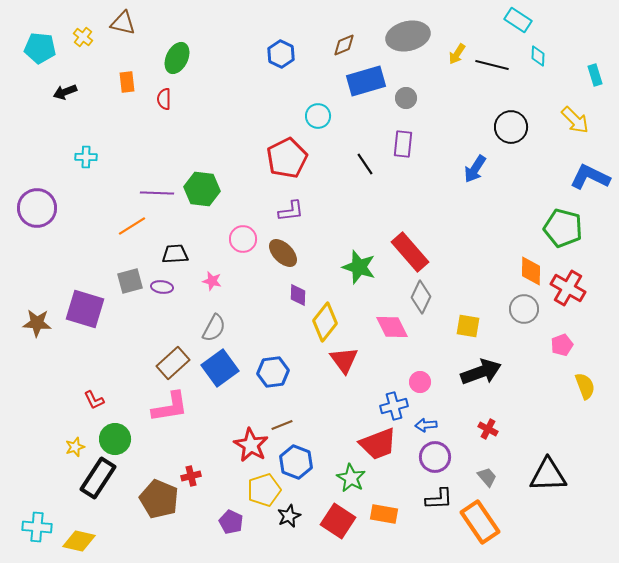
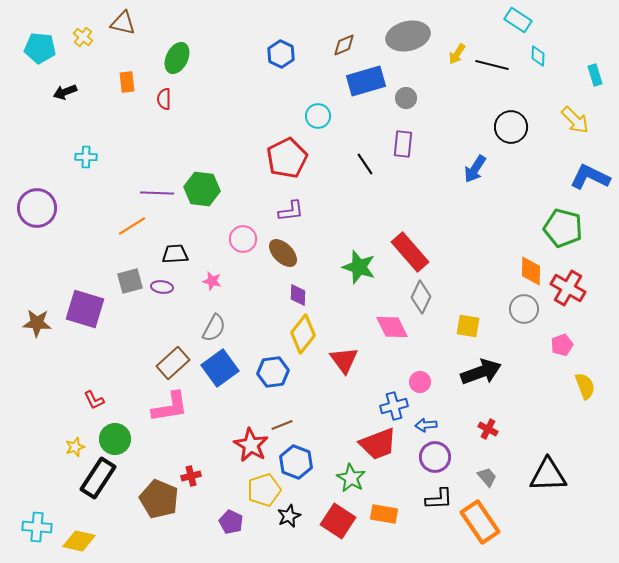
yellow diamond at (325, 322): moved 22 px left, 12 px down
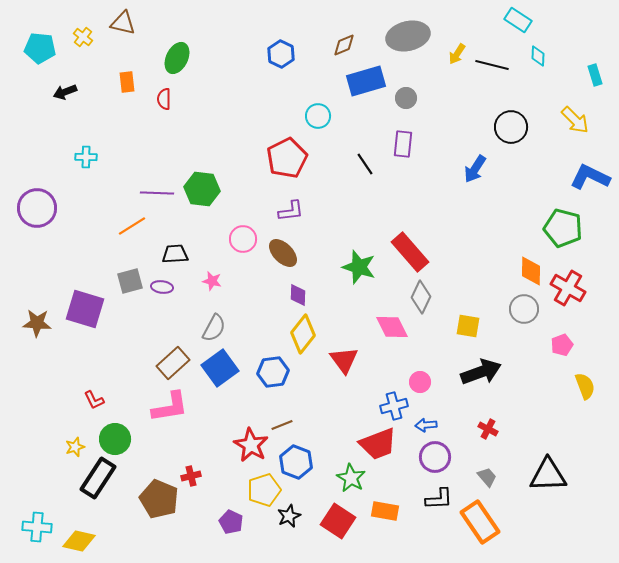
orange rectangle at (384, 514): moved 1 px right, 3 px up
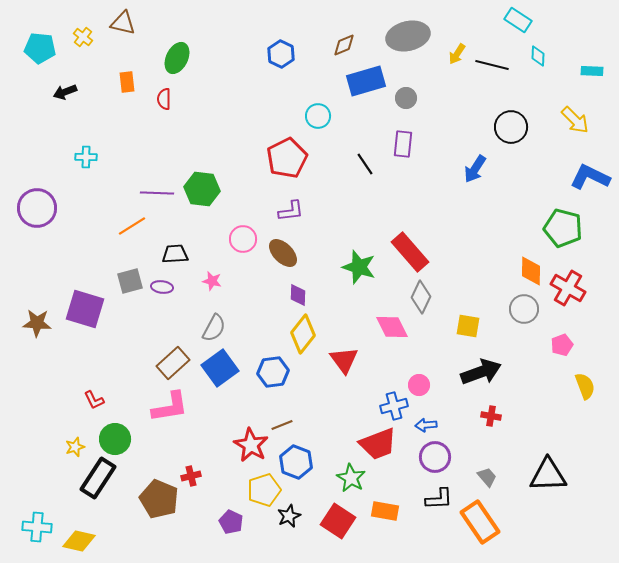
cyan rectangle at (595, 75): moved 3 px left, 4 px up; rotated 70 degrees counterclockwise
pink circle at (420, 382): moved 1 px left, 3 px down
red cross at (488, 429): moved 3 px right, 13 px up; rotated 18 degrees counterclockwise
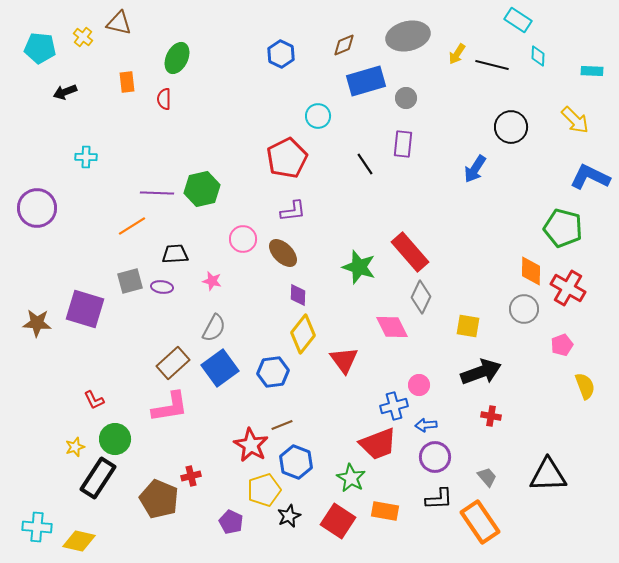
brown triangle at (123, 23): moved 4 px left
green hexagon at (202, 189): rotated 20 degrees counterclockwise
purple L-shape at (291, 211): moved 2 px right
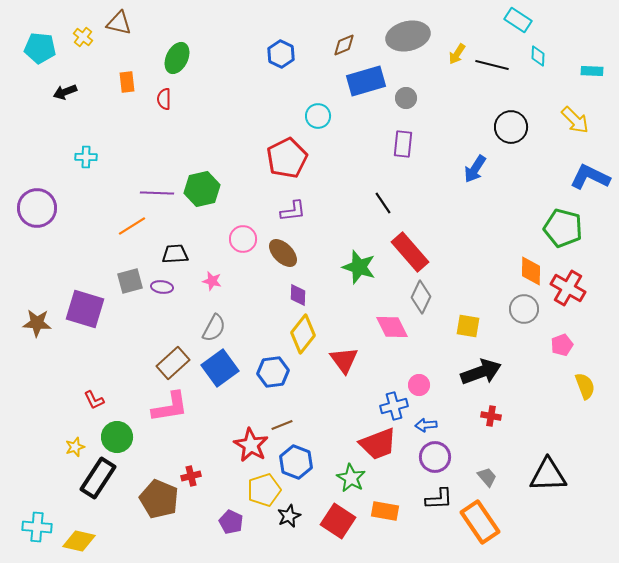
black line at (365, 164): moved 18 px right, 39 px down
green circle at (115, 439): moved 2 px right, 2 px up
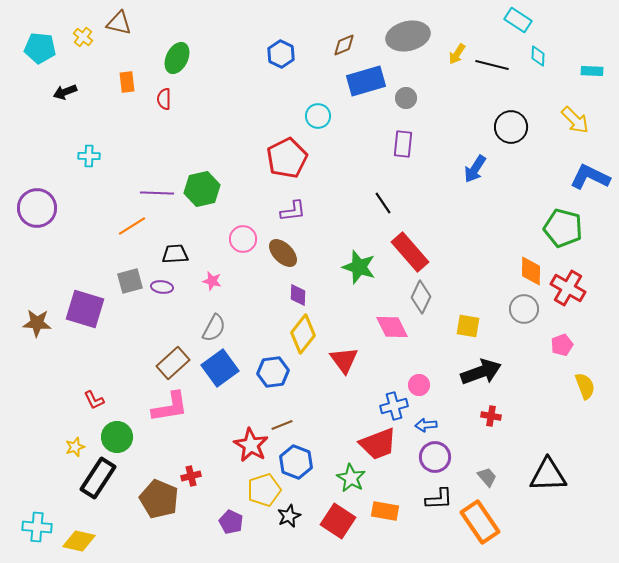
cyan cross at (86, 157): moved 3 px right, 1 px up
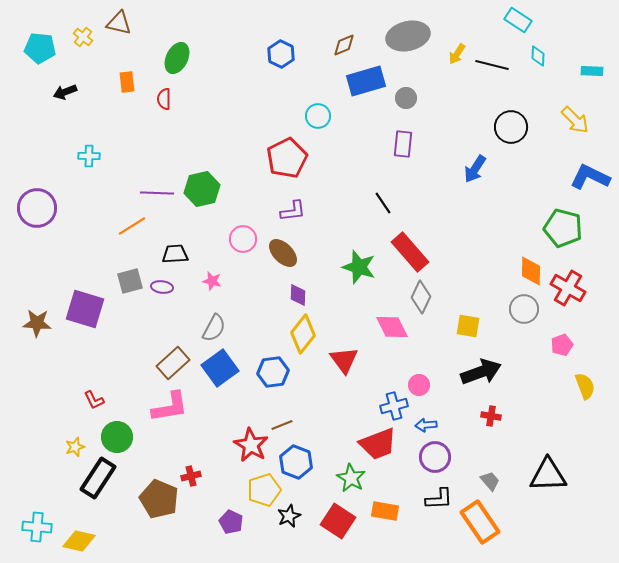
gray trapezoid at (487, 477): moved 3 px right, 4 px down
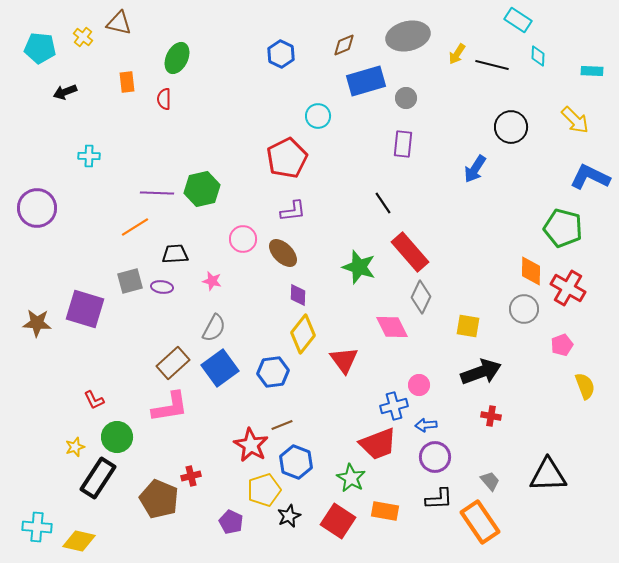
orange line at (132, 226): moved 3 px right, 1 px down
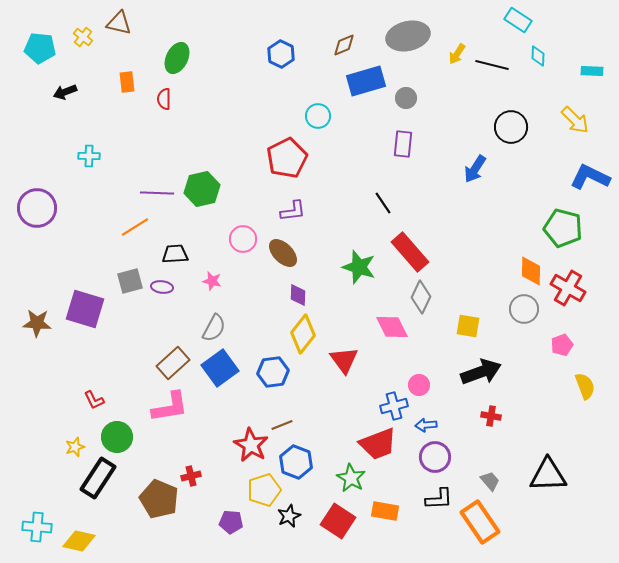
purple pentagon at (231, 522): rotated 20 degrees counterclockwise
